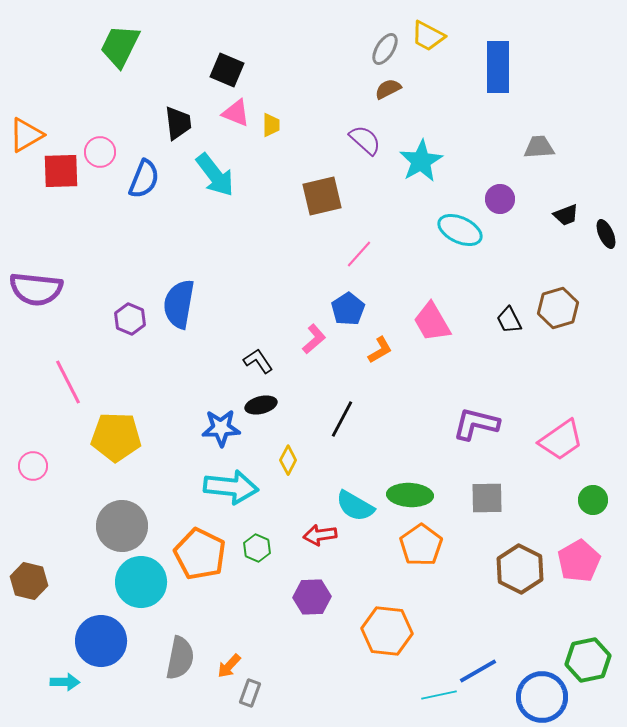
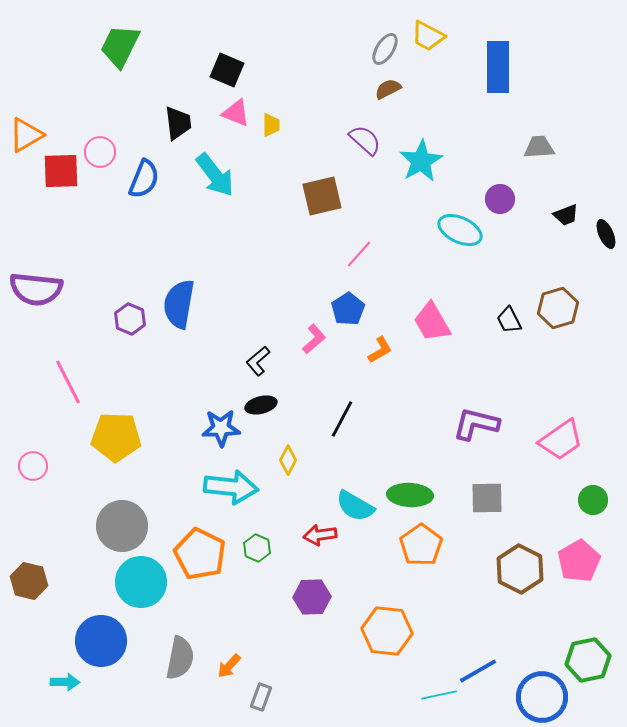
black L-shape at (258, 361): rotated 96 degrees counterclockwise
gray rectangle at (250, 693): moved 11 px right, 4 px down
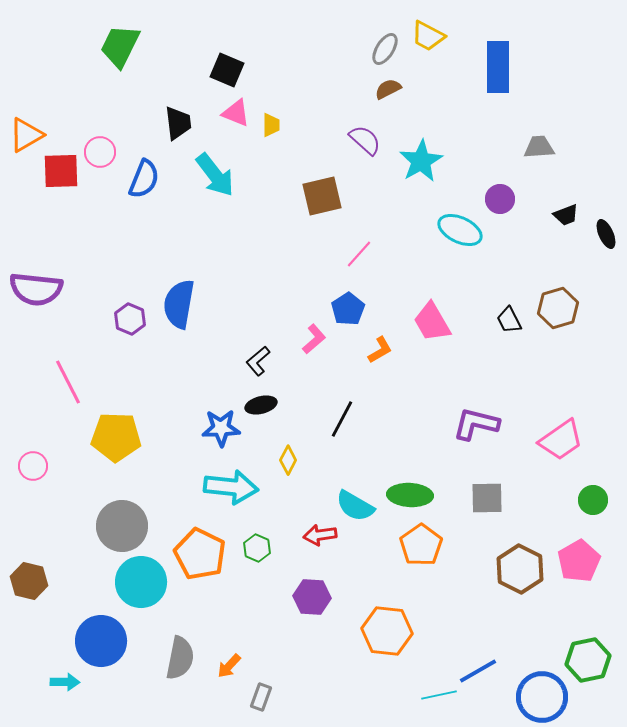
purple hexagon at (312, 597): rotated 6 degrees clockwise
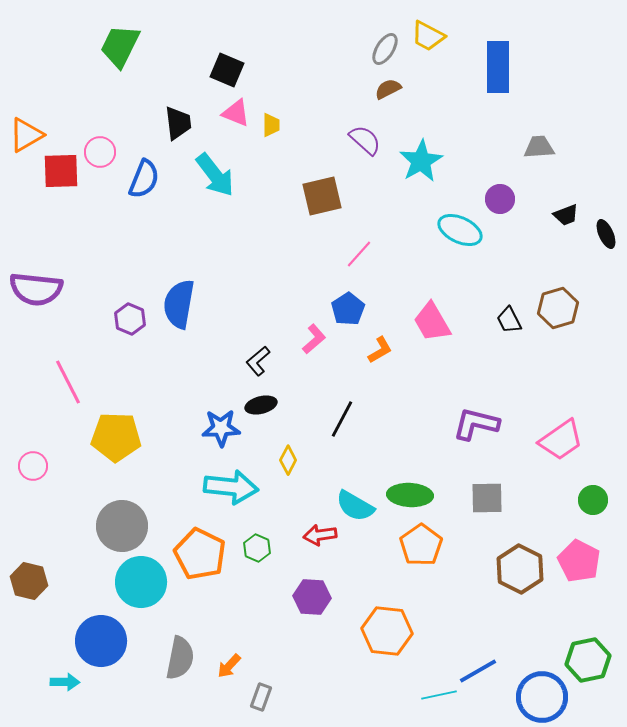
pink pentagon at (579, 561): rotated 15 degrees counterclockwise
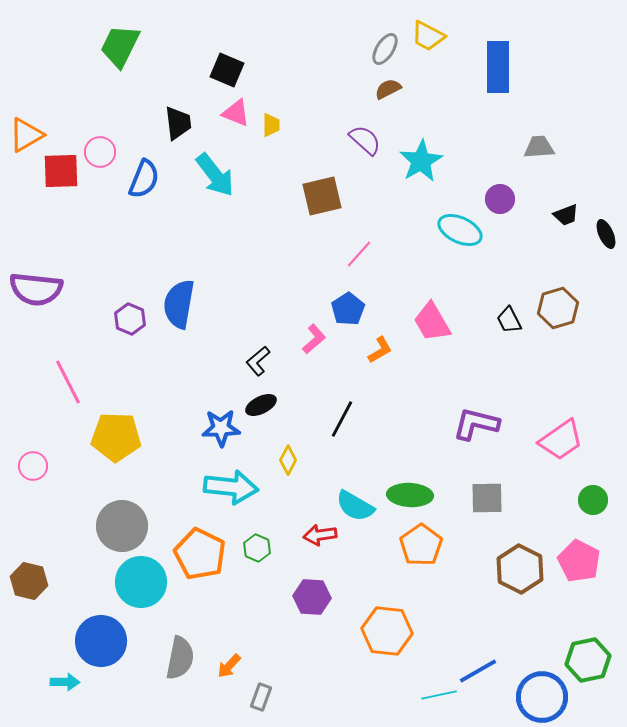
black ellipse at (261, 405): rotated 12 degrees counterclockwise
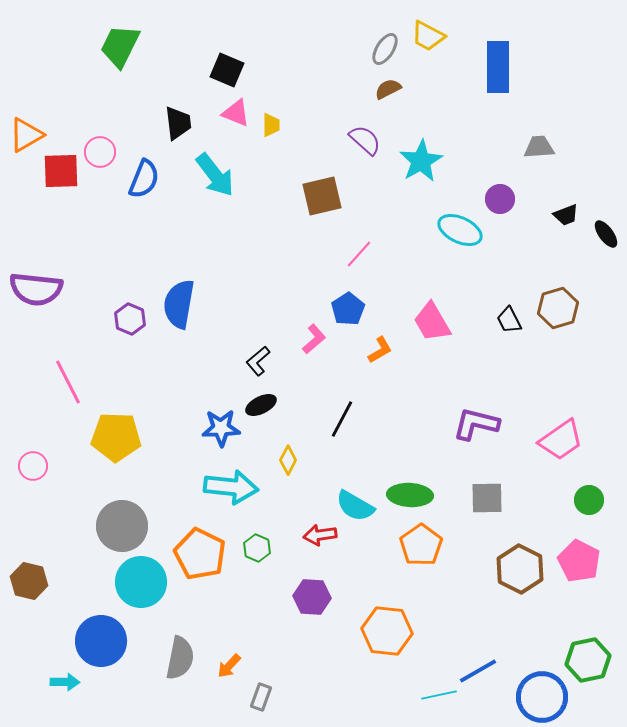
black ellipse at (606, 234): rotated 12 degrees counterclockwise
green circle at (593, 500): moved 4 px left
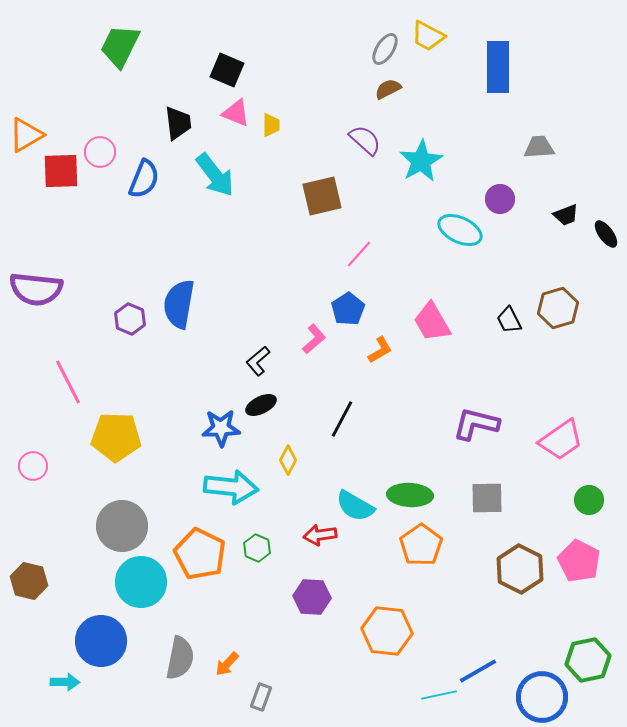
orange arrow at (229, 666): moved 2 px left, 2 px up
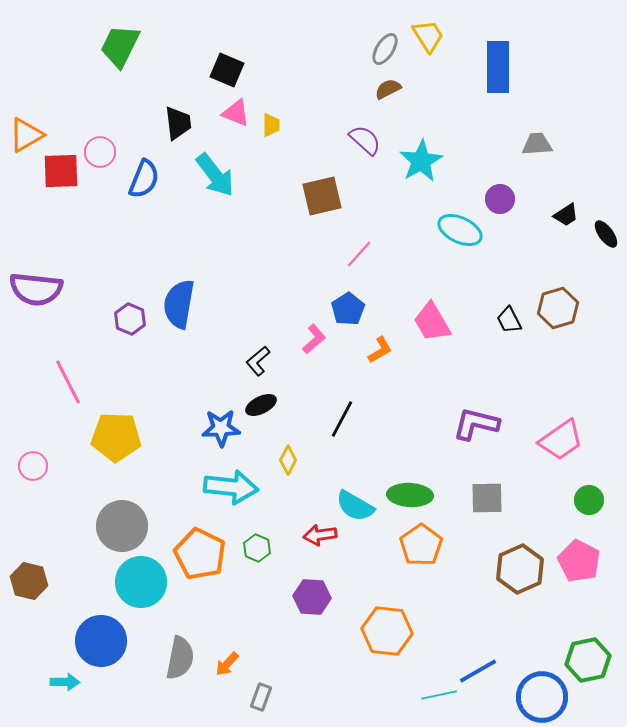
yellow trapezoid at (428, 36): rotated 150 degrees counterclockwise
gray trapezoid at (539, 147): moved 2 px left, 3 px up
black trapezoid at (566, 215): rotated 12 degrees counterclockwise
brown hexagon at (520, 569): rotated 9 degrees clockwise
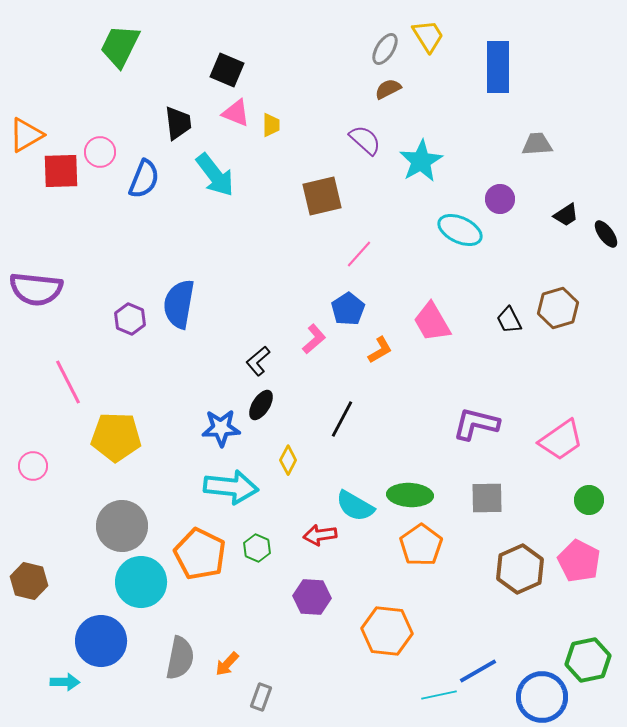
black ellipse at (261, 405): rotated 32 degrees counterclockwise
